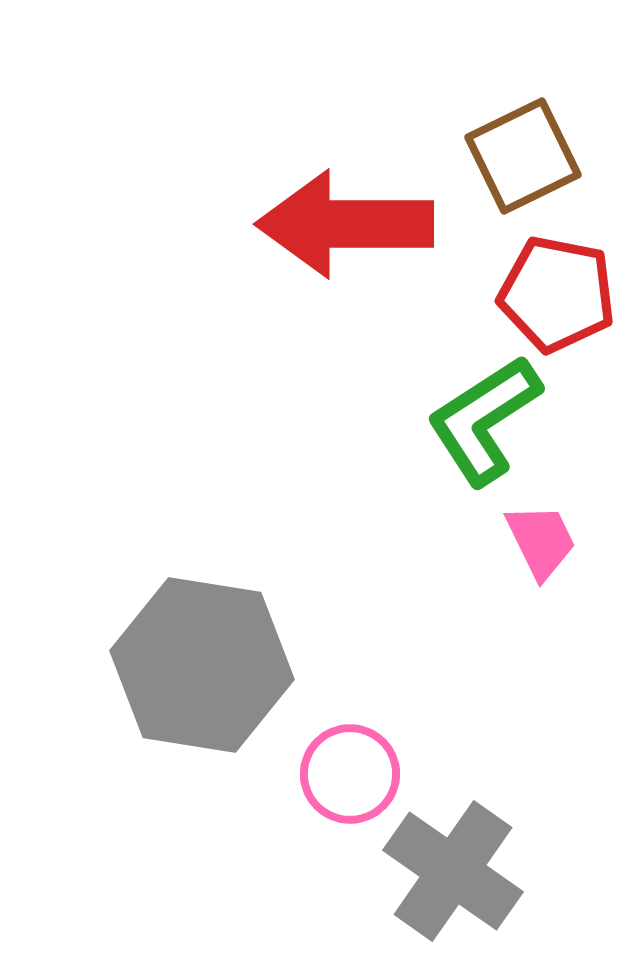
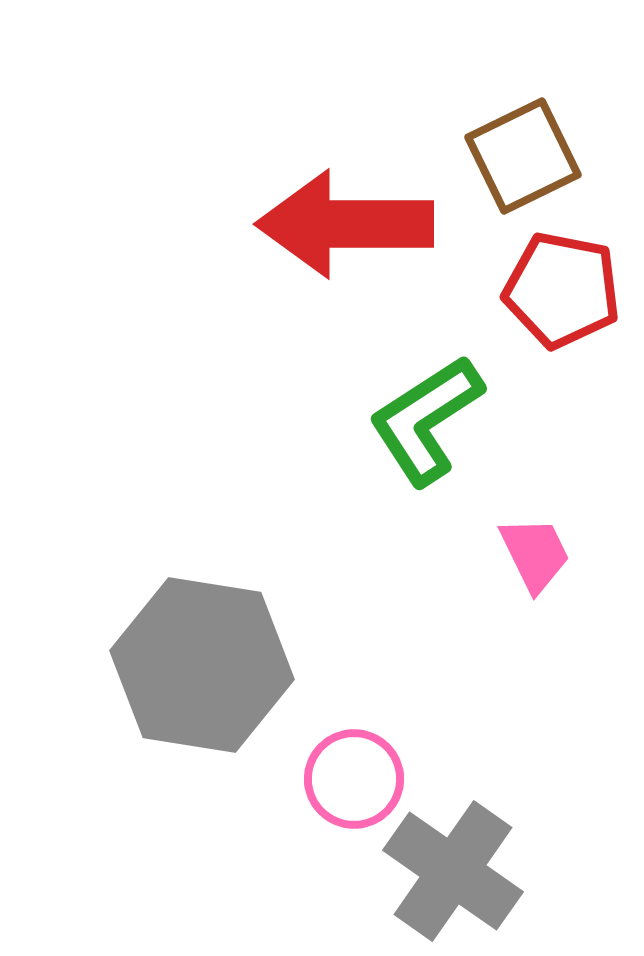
red pentagon: moved 5 px right, 4 px up
green L-shape: moved 58 px left
pink trapezoid: moved 6 px left, 13 px down
pink circle: moved 4 px right, 5 px down
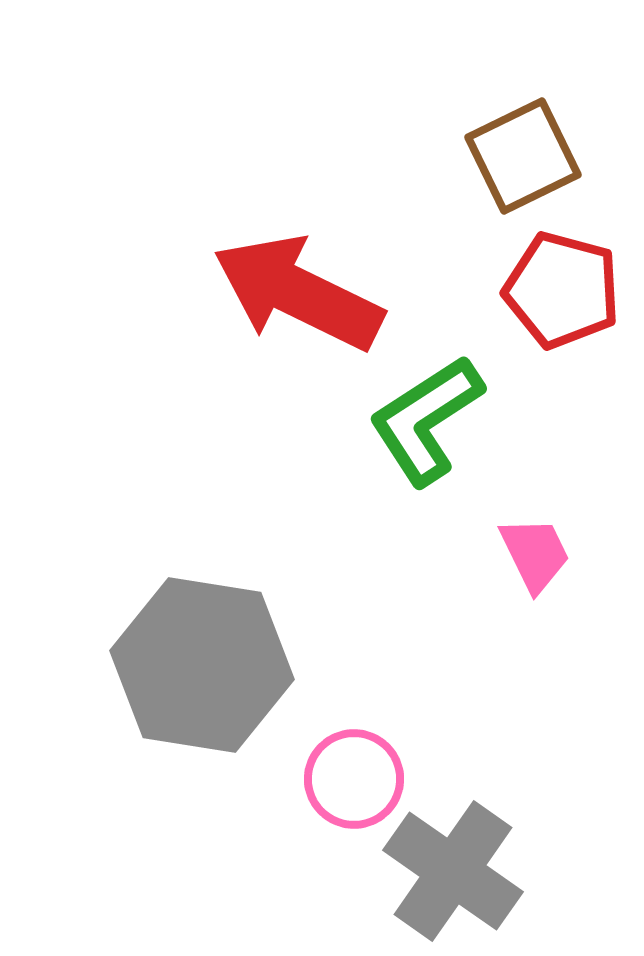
red arrow: moved 47 px left, 69 px down; rotated 26 degrees clockwise
red pentagon: rotated 4 degrees clockwise
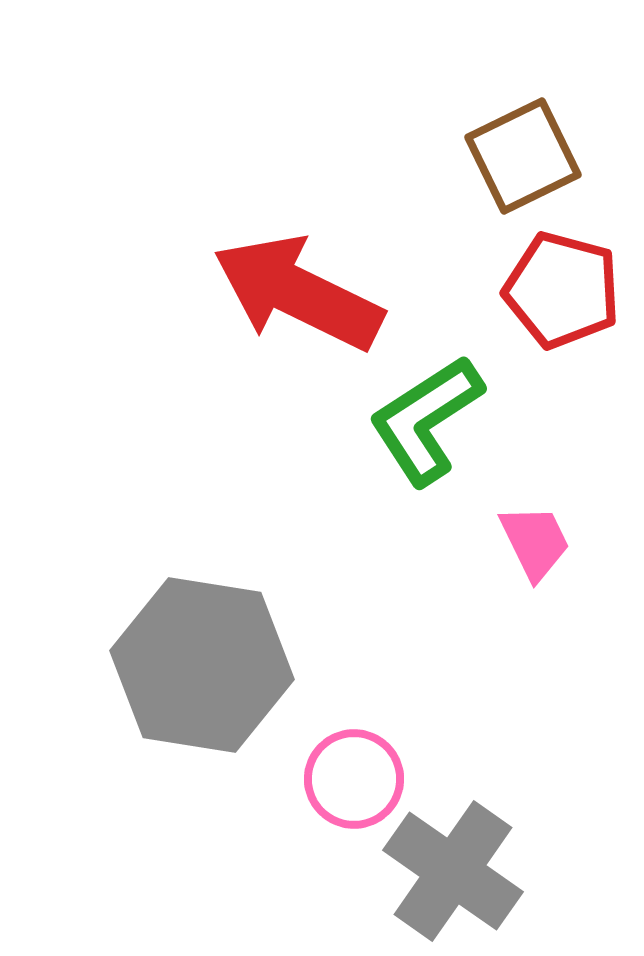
pink trapezoid: moved 12 px up
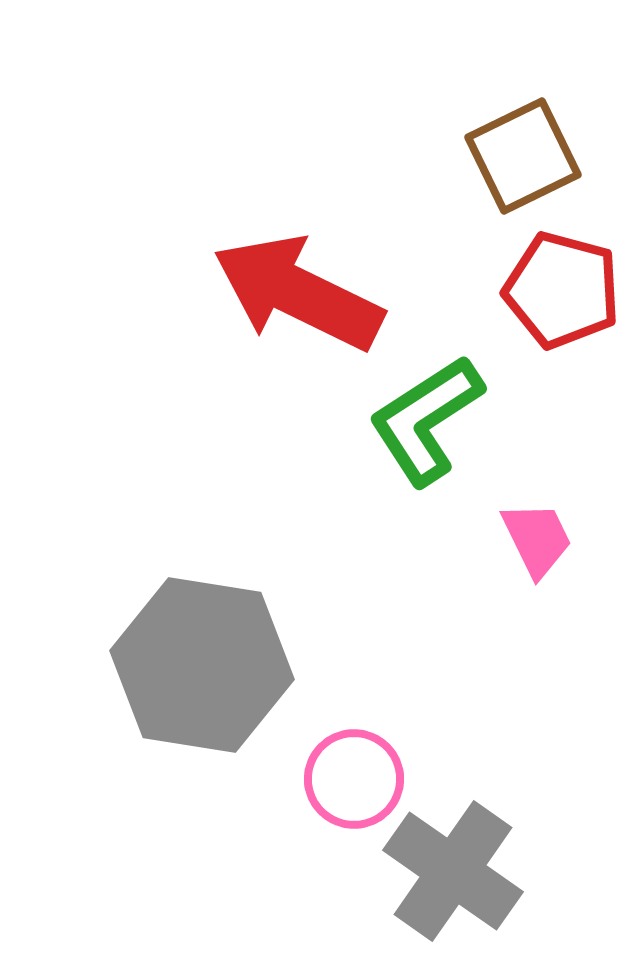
pink trapezoid: moved 2 px right, 3 px up
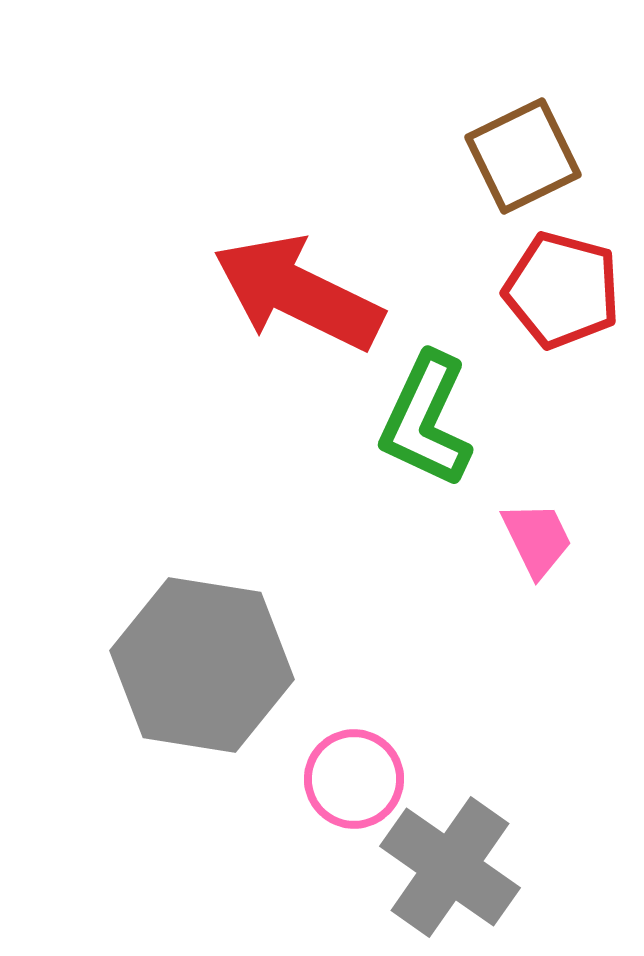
green L-shape: rotated 32 degrees counterclockwise
gray cross: moved 3 px left, 4 px up
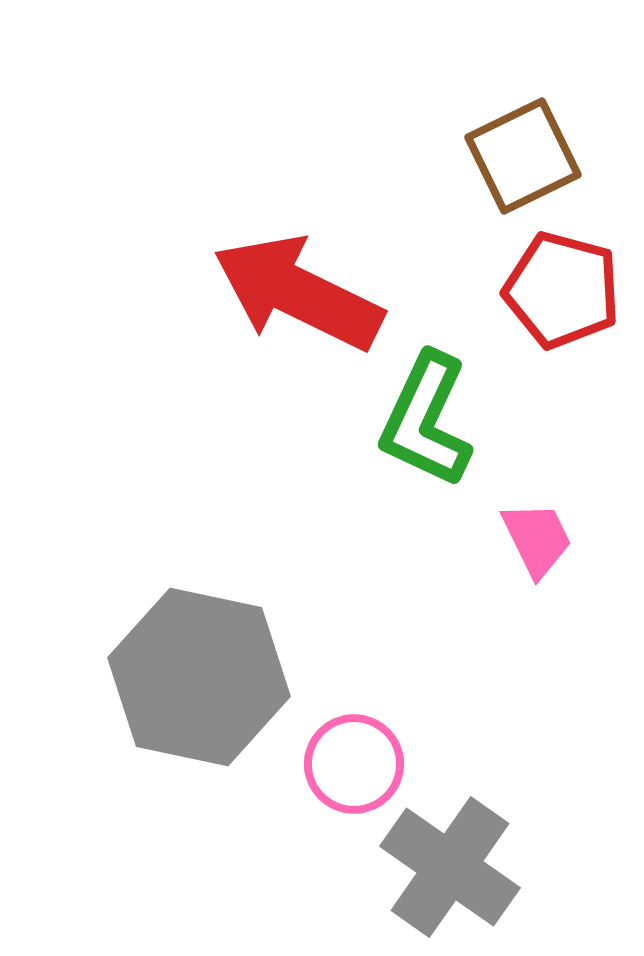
gray hexagon: moved 3 px left, 12 px down; rotated 3 degrees clockwise
pink circle: moved 15 px up
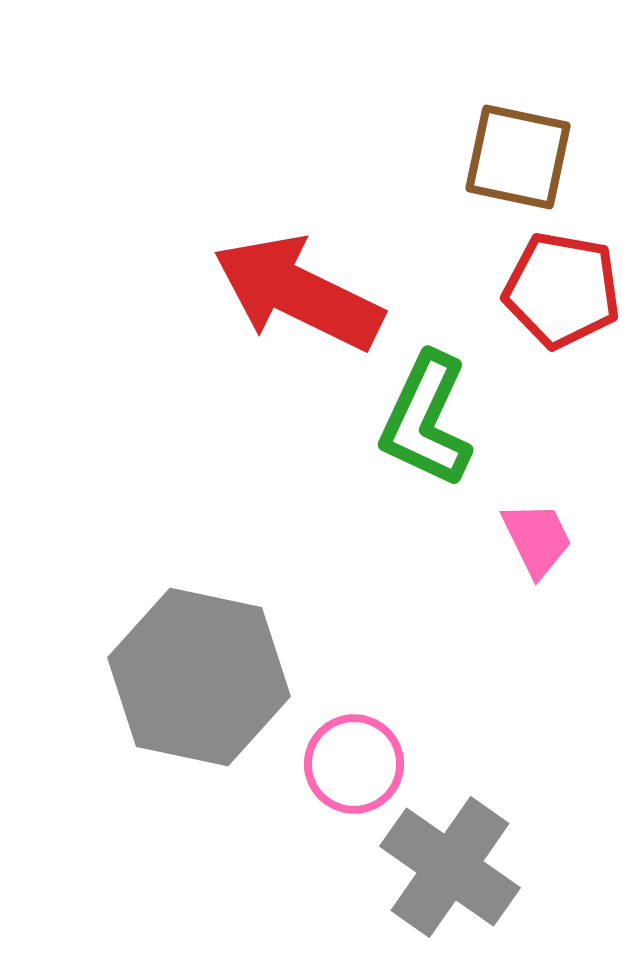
brown square: moved 5 px left, 1 px down; rotated 38 degrees clockwise
red pentagon: rotated 5 degrees counterclockwise
